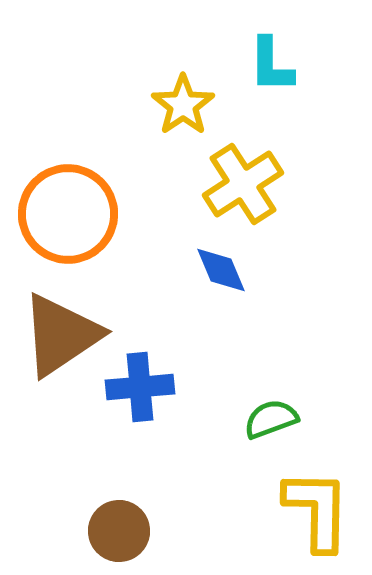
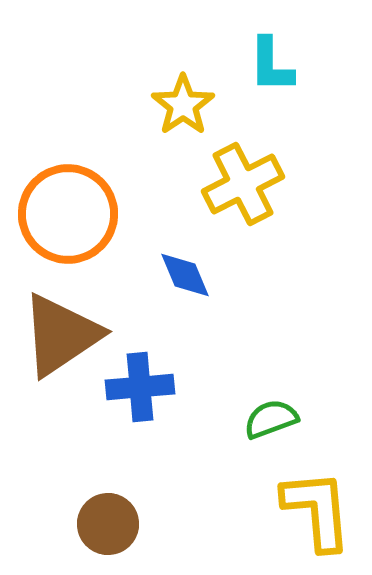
yellow cross: rotated 6 degrees clockwise
blue diamond: moved 36 px left, 5 px down
yellow L-shape: rotated 6 degrees counterclockwise
brown circle: moved 11 px left, 7 px up
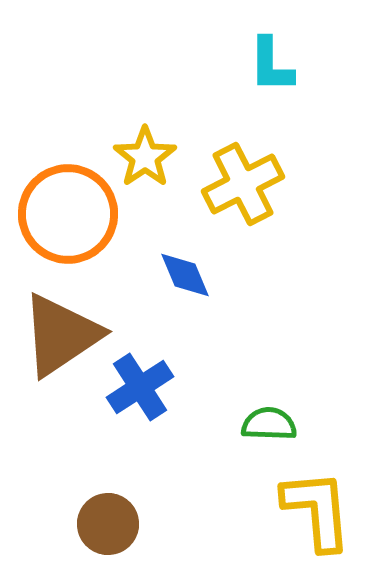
yellow star: moved 38 px left, 52 px down
blue cross: rotated 28 degrees counterclockwise
green semicircle: moved 2 px left, 5 px down; rotated 22 degrees clockwise
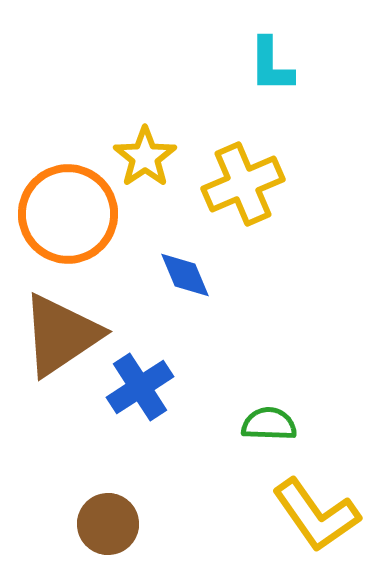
yellow cross: rotated 4 degrees clockwise
yellow L-shape: moved 1 px left, 5 px down; rotated 150 degrees clockwise
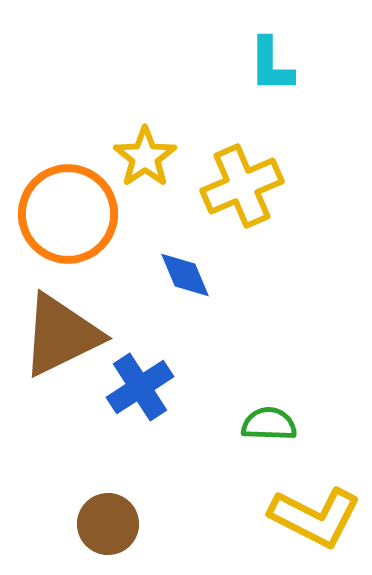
yellow cross: moved 1 px left, 2 px down
brown triangle: rotated 8 degrees clockwise
yellow L-shape: moved 1 px left, 2 px down; rotated 28 degrees counterclockwise
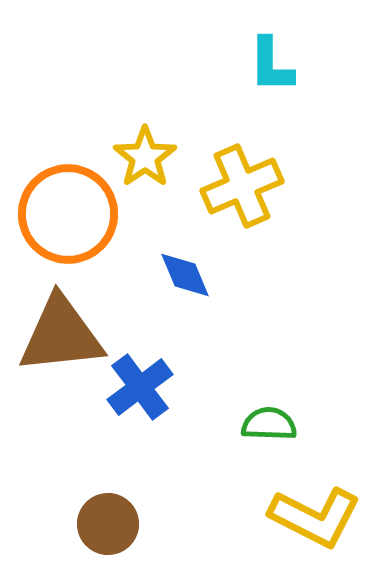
brown triangle: rotated 20 degrees clockwise
blue cross: rotated 4 degrees counterclockwise
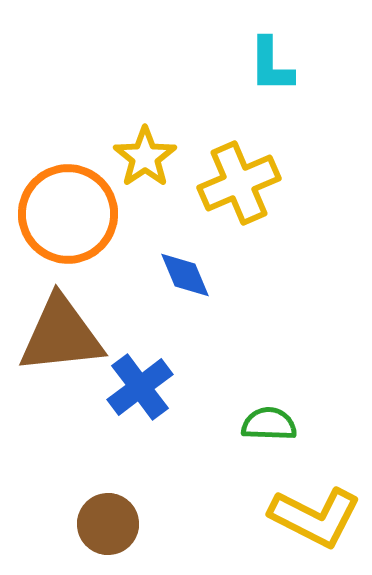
yellow cross: moved 3 px left, 3 px up
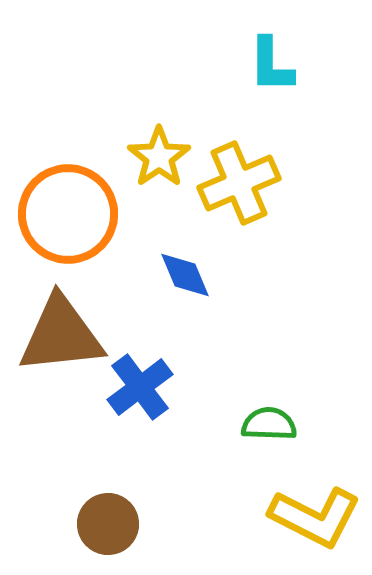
yellow star: moved 14 px right
